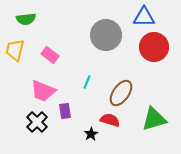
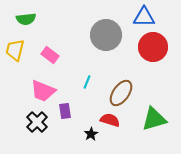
red circle: moved 1 px left
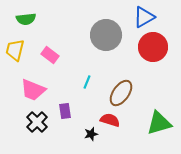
blue triangle: rotated 30 degrees counterclockwise
pink trapezoid: moved 10 px left, 1 px up
green triangle: moved 5 px right, 4 px down
black star: rotated 16 degrees clockwise
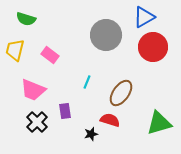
green semicircle: rotated 24 degrees clockwise
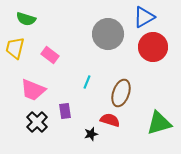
gray circle: moved 2 px right, 1 px up
yellow trapezoid: moved 2 px up
brown ellipse: rotated 16 degrees counterclockwise
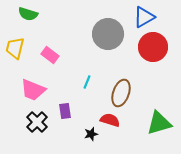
green semicircle: moved 2 px right, 5 px up
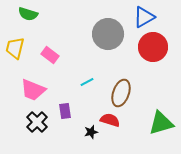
cyan line: rotated 40 degrees clockwise
green triangle: moved 2 px right
black star: moved 2 px up
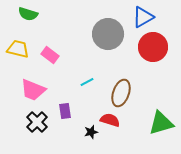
blue triangle: moved 1 px left
yellow trapezoid: moved 3 px right, 1 px down; rotated 90 degrees clockwise
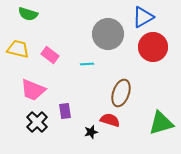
cyan line: moved 18 px up; rotated 24 degrees clockwise
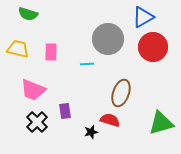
gray circle: moved 5 px down
pink rectangle: moved 1 px right, 3 px up; rotated 54 degrees clockwise
